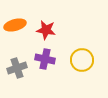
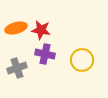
orange ellipse: moved 1 px right, 3 px down
red star: moved 5 px left
purple cross: moved 5 px up
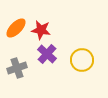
orange ellipse: rotated 30 degrees counterclockwise
purple cross: moved 2 px right; rotated 30 degrees clockwise
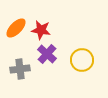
gray cross: moved 3 px right, 1 px down; rotated 12 degrees clockwise
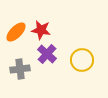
orange ellipse: moved 4 px down
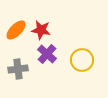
orange ellipse: moved 2 px up
gray cross: moved 2 px left
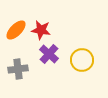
purple cross: moved 2 px right
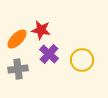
orange ellipse: moved 1 px right, 9 px down
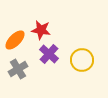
orange ellipse: moved 2 px left, 1 px down
gray cross: rotated 24 degrees counterclockwise
